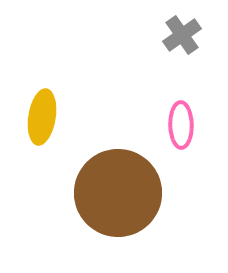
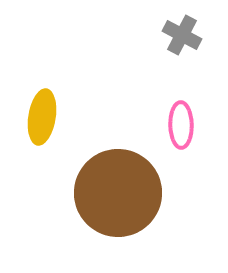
gray cross: rotated 27 degrees counterclockwise
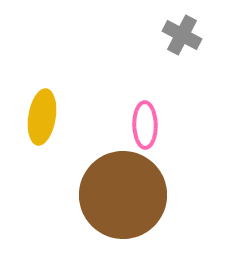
pink ellipse: moved 36 px left
brown circle: moved 5 px right, 2 px down
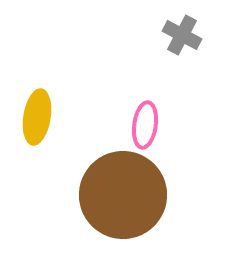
yellow ellipse: moved 5 px left
pink ellipse: rotated 9 degrees clockwise
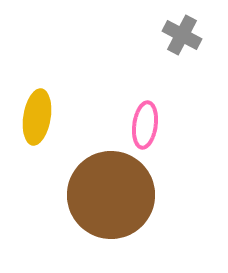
brown circle: moved 12 px left
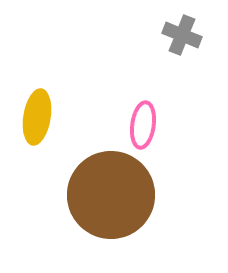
gray cross: rotated 6 degrees counterclockwise
pink ellipse: moved 2 px left
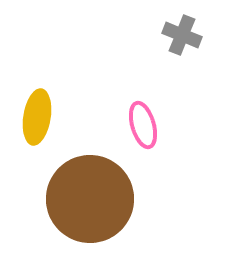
pink ellipse: rotated 24 degrees counterclockwise
brown circle: moved 21 px left, 4 px down
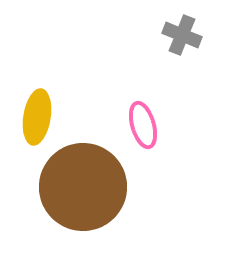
brown circle: moved 7 px left, 12 px up
